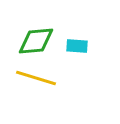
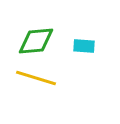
cyan rectangle: moved 7 px right
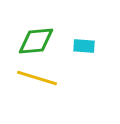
yellow line: moved 1 px right
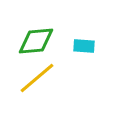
yellow line: rotated 57 degrees counterclockwise
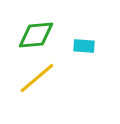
green diamond: moved 6 px up
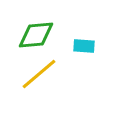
yellow line: moved 2 px right, 4 px up
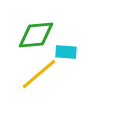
cyan rectangle: moved 18 px left, 6 px down
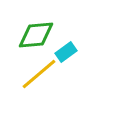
cyan rectangle: rotated 40 degrees counterclockwise
